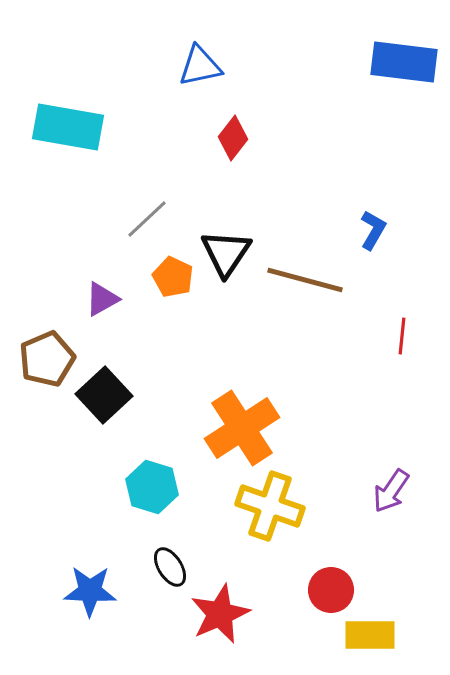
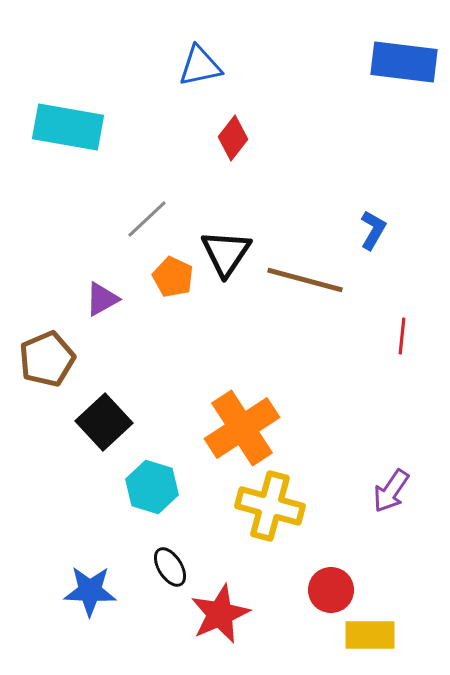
black square: moved 27 px down
yellow cross: rotated 4 degrees counterclockwise
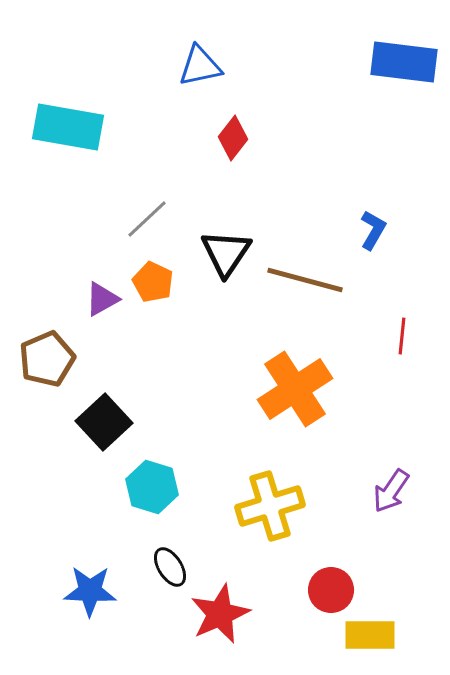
orange pentagon: moved 20 px left, 5 px down
orange cross: moved 53 px right, 39 px up
yellow cross: rotated 32 degrees counterclockwise
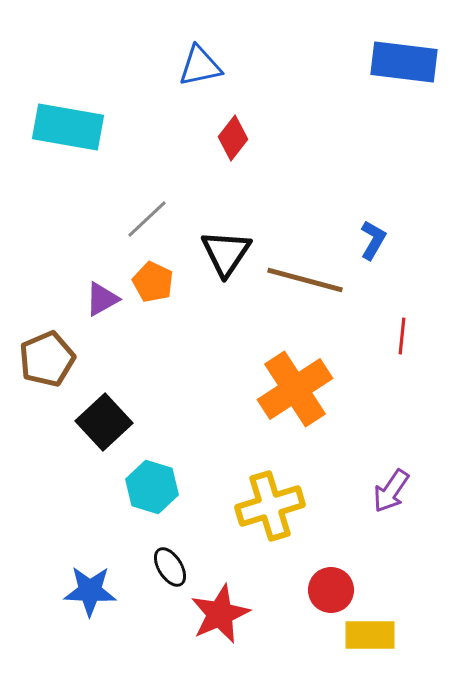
blue L-shape: moved 10 px down
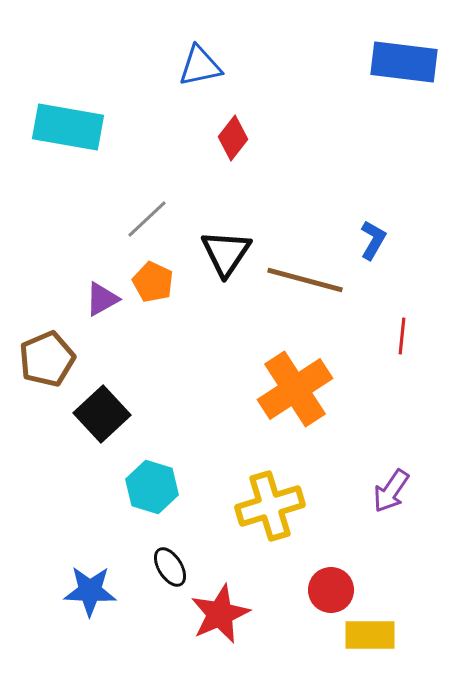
black square: moved 2 px left, 8 px up
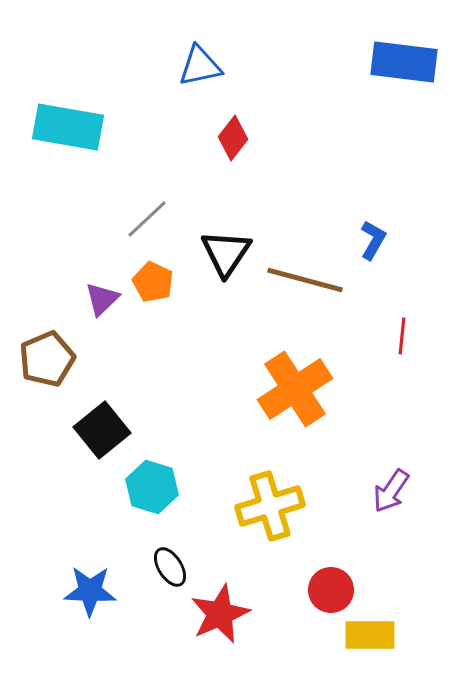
purple triangle: rotated 15 degrees counterclockwise
black square: moved 16 px down; rotated 4 degrees clockwise
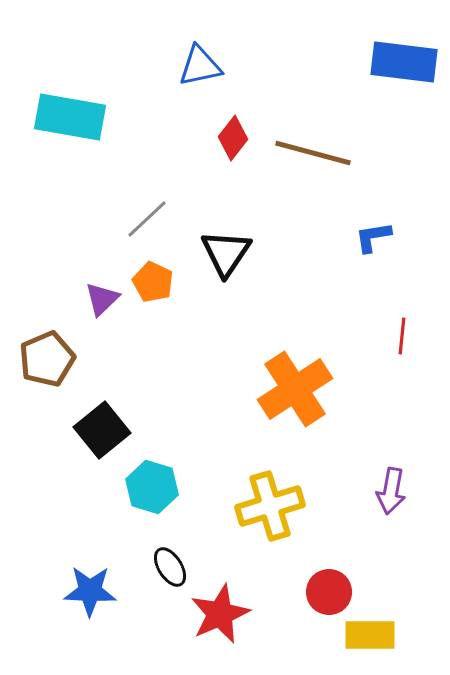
cyan rectangle: moved 2 px right, 10 px up
blue L-shape: moved 3 px up; rotated 129 degrees counterclockwise
brown line: moved 8 px right, 127 px up
purple arrow: rotated 24 degrees counterclockwise
red circle: moved 2 px left, 2 px down
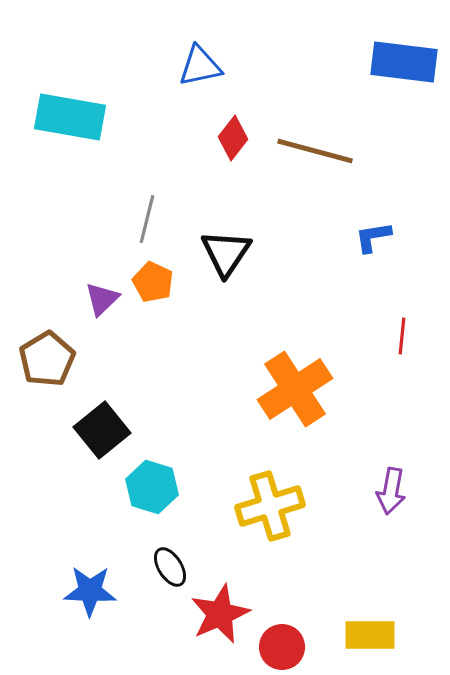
brown line: moved 2 px right, 2 px up
gray line: rotated 33 degrees counterclockwise
brown pentagon: rotated 8 degrees counterclockwise
red circle: moved 47 px left, 55 px down
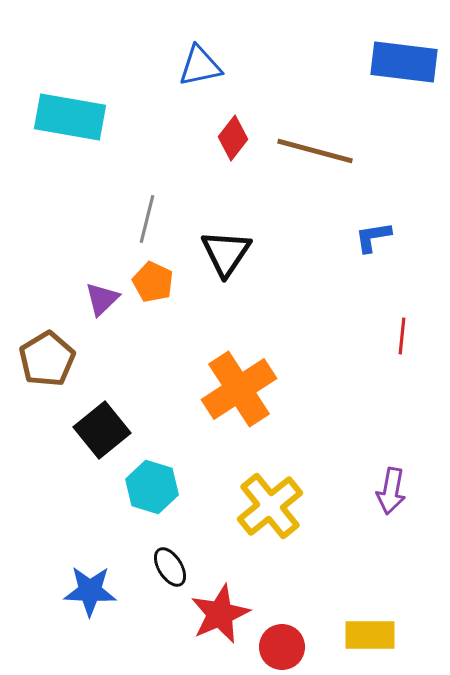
orange cross: moved 56 px left
yellow cross: rotated 22 degrees counterclockwise
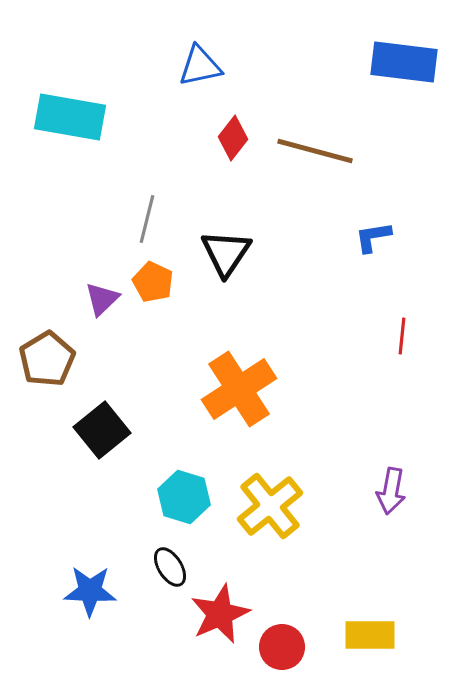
cyan hexagon: moved 32 px right, 10 px down
